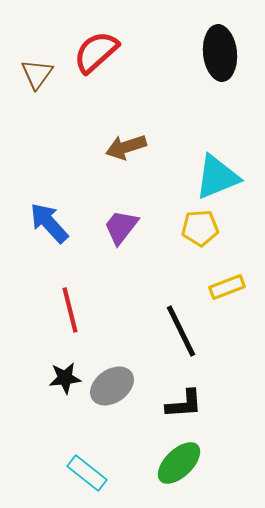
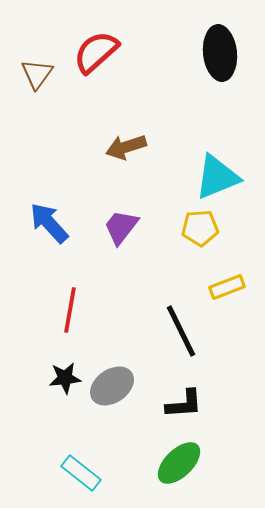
red line: rotated 24 degrees clockwise
cyan rectangle: moved 6 px left
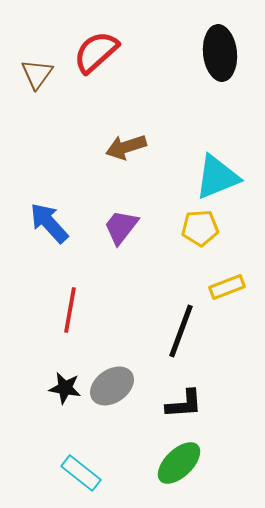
black line: rotated 46 degrees clockwise
black star: moved 10 px down; rotated 16 degrees clockwise
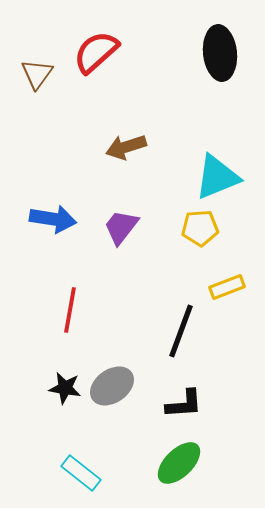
blue arrow: moved 4 px right, 4 px up; rotated 141 degrees clockwise
